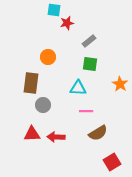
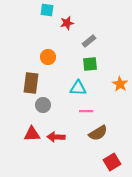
cyan square: moved 7 px left
green square: rotated 14 degrees counterclockwise
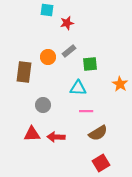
gray rectangle: moved 20 px left, 10 px down
brown rectangle: moved 7 px left, 11 px up
red square: moved 11 px left, 1 px down
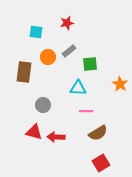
cyan square: moved 11 px left, 22 px down
red triangle: moved 2 px right, 2 px up; rotated 18 degrees clockwise
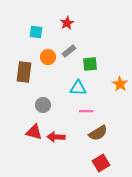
red star: rotated 16 degrees counterclockwise
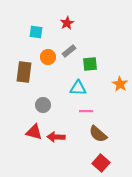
brown semicircle: moved 1 px down; rotated 72 degrees clockwise
red square: rotated 18 degrees counterclockwise
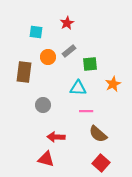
orange star: moved 7 px left; rotated 14 degrees clockwise
red triangle: moved 12 px right, 27 px down
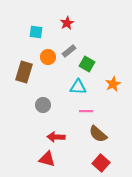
green square: moved 3 px left; rotated 35 degrees clockwise
brown rectangle: rotated 10 degrees clockwise
cyan triangle: moved 1 px up
red triangle: moved 1 px right
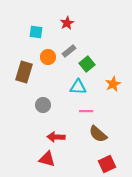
green square: rotated 21 degrees clockwise
red square: moved 6 px right, 1 px down; rotated 24 degrees clockwise
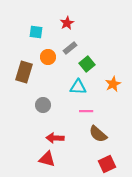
gray rectangle: moved 1 px right, 3 px up
red arrow: moved 1 px left, 1 px down
